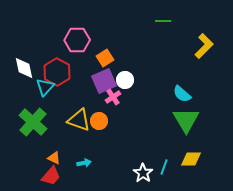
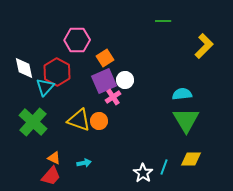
cyan semicircle: rotated 132 degrees clockwise
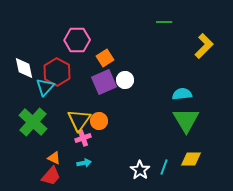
green line: moved 1 px right, 1 px down
purple square: moved 1 px down
pink cross: moved 30 px left, 41 px down; rotated 14 degrees clockwise
yellow triangle: rotated 45 degrees clockwise
white star: moved 3 px left, 3 px up
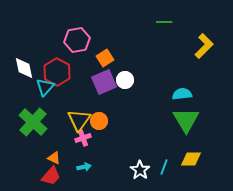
pink hexagon: rotated 10 degrees counterclockwise
cyan arrow: moved 4 px down
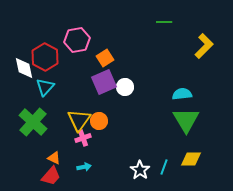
red hexagon: moved 12 px left, 15 px up
white circle: moved 7 px down
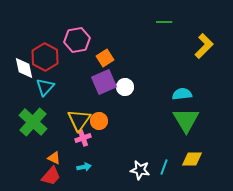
yellow diamond: moved 1 px right
white star: rotated 24 degrees counterclockwise
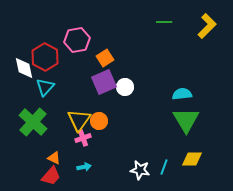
yellow L-shape: moved 3 px right, 20 px up
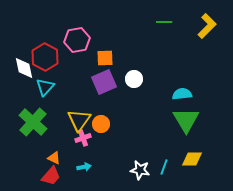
orange square: rotated 30 degrees clockwise
white circle: moved 9 px right, 8 px up
orange circle: moved 2 px right, 3 px down
